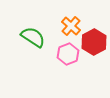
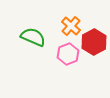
green semicircle: rotated 10 degrees counterclockwise
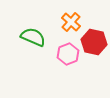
orange cross: moved 4 px up
red hexagon: rotated 20 degrees counterclockwise
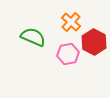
red hexagon: rotated 15 degrees clockwise
pink hexagon: rotated 10 degrees clockwise
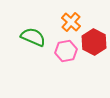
pink hexagon: moved 2 px left, 3 px up
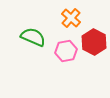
orange cross: moved 4 px up
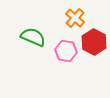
orange cross: moved 4 px right
pink hexagon: rotated 20 degrees clockwise
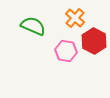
green semicircle: moved 11 px up
red hexagon: moved 1 px up
